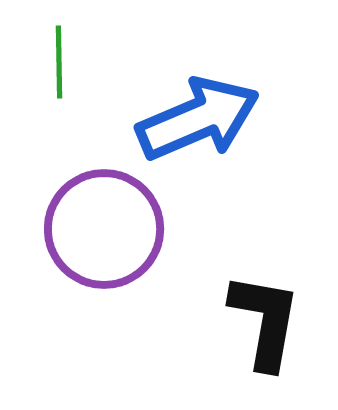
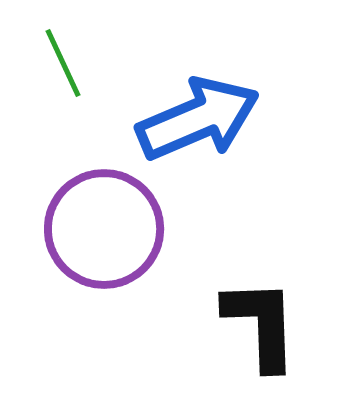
green line: moved 4 px right, 1 px down; rotated 24 degrees counterclockwise
black L-shape: moved 4 px left, 3 px down; rotated 12 degrees counterclockwise
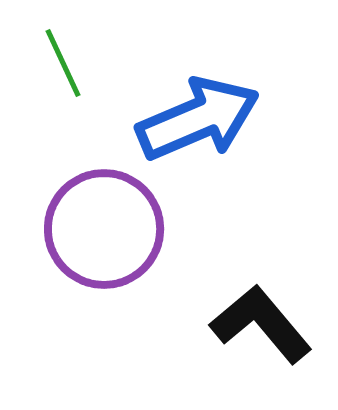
black L-shape: rotated 38 degrees counterclockwise
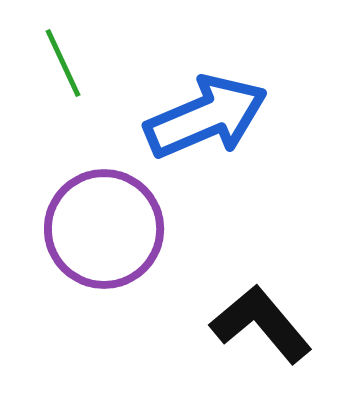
blue arrow: moved 8 px right, 2 px up
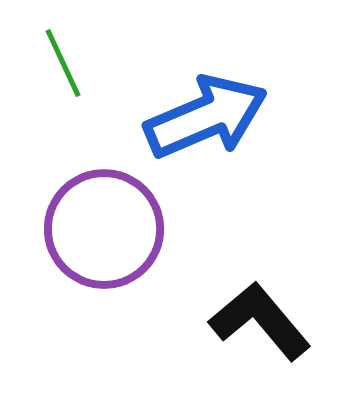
black L-shape: moved 1 px left, 3 px up
